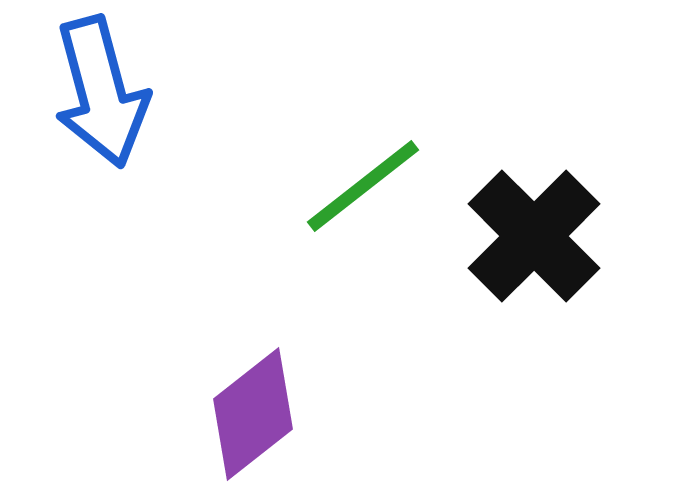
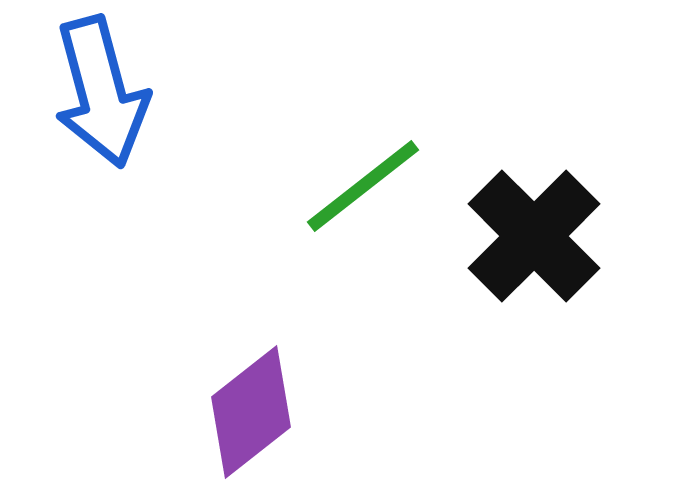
purple diamond: moved 2 px left, 2 px up
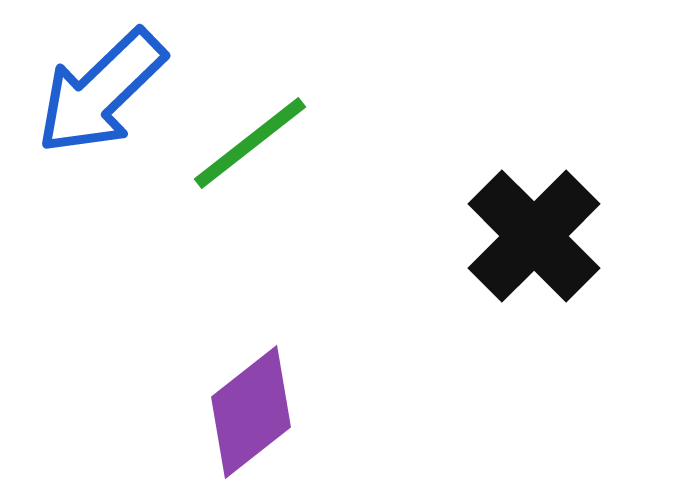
blue arrow: rotated 61 degrees clockwise
green line: moved 113 px left, 43 px up
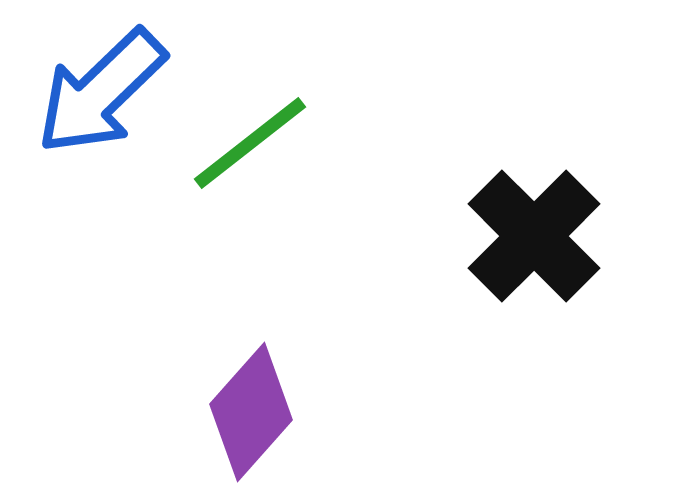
purple diamond: rotated 10 degrees counterclockwise
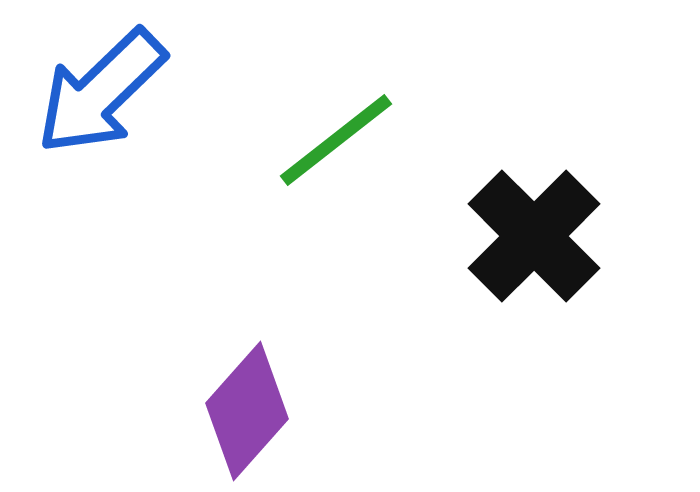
green line: moved 86 px right, 3 px up
purple diamond: moved 4 px left, 1 px up
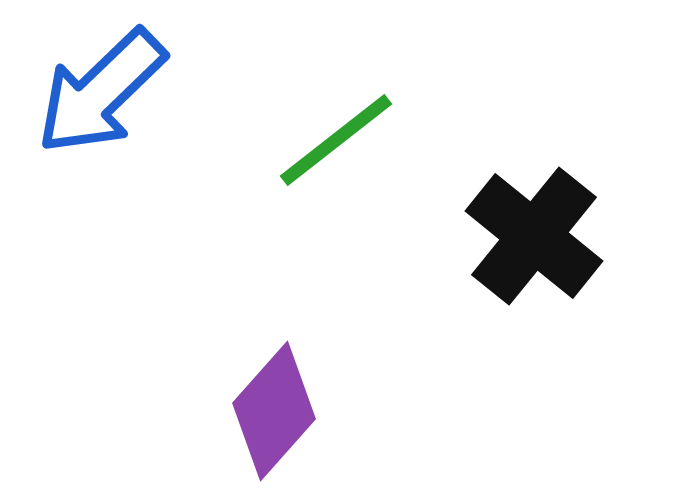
black cross: rotated 6 degrees counterclockwise
purple diamond: moved 27 px right
